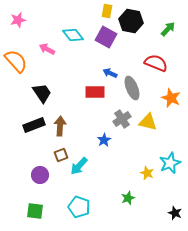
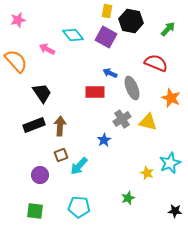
cyan pentagon: rotated 15 degrees counterclockwise
black star: moved 2 px up; rotated 16 degrees counterclockwise
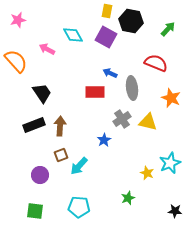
cyan diamond: rotated 10 degrees clockwise
gray ellipse: rotated 15 degrees clockwise
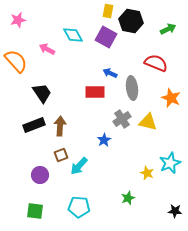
yellow rectangle: moved 1 px right
green arrow: rotated 21 degrees clockwise
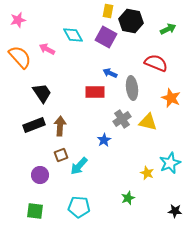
orange semicircle: moved 4 px right, 4 px up
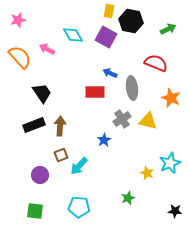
yellow rectangle: moved 1 px right
yellow triangle: moved 1 px up
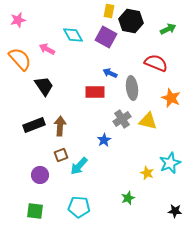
orange semicircle: moved 2 px down
black trapezoid: moved 2 px right, 7 px up
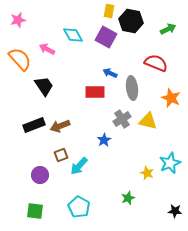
brown arrow: rotated 114 degrees counterclockwise
cyan pentagon: rotated 25 degrees clockwise
